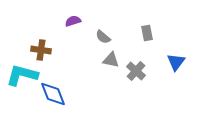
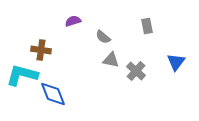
gray rectangle: moved 7 px up
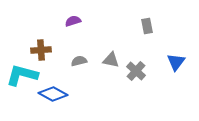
gray semicircle: moved 24 px left, 24 px down; rotated 126 degrees clockwise
brown cross: rotated 12 degrees counterclockwise
blue diamond: rotated 40 degrees counterclockwise
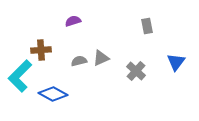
gray triangle: moved 10 px left, 2 px up; rotated 36 degrees counterclockwise
cyan L-shape: moved 2 px left, 1 px down; rotated 60 degrees counterclockwise
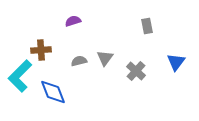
gray triangle: moved 4 px right; rotated 30 degrees counterclockwise
blue diamond: moved 2 px up; rotated 40 degrees clockwise
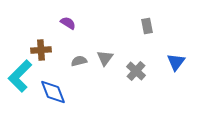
purple semicircle: moved 5 px left, 2 px down; rotated 49 degrees clockwise
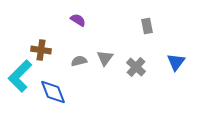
purple semicircle: moved 10 px right, 3 px up
brown cross: rotated 12 degrees clockwise
gray cross: moved 4 px up
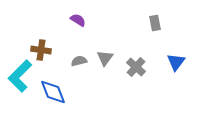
gray rectangle: moved 8 px right, 3 px up
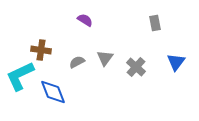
purple semicircle: moved 7 px right
gray semicircle: moved 2 px left, 1 px down; rotated 14 degrees counterclockwise
cyan L-shape: rotated 20 degrees clockwise
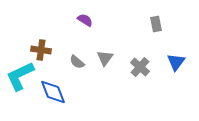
gray rectangle: moved 1 px right, 1 px down
gray semicircle: rotated 112 degrees counterclockwise
gray cross: moved 4 px right
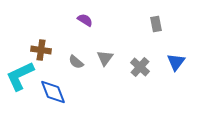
gray semicircle: moved 1 px left
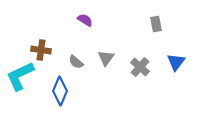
gray triangle: moved 1 px right
blue diamond: moved 7 px right, 1 px up; rotated 44 degrees clockwise
